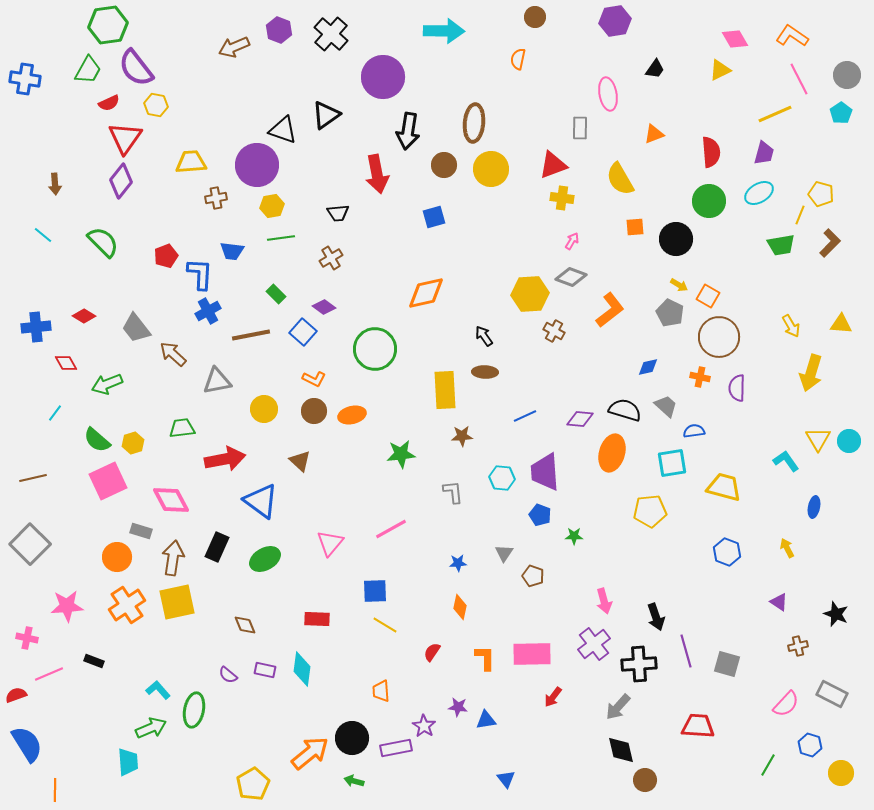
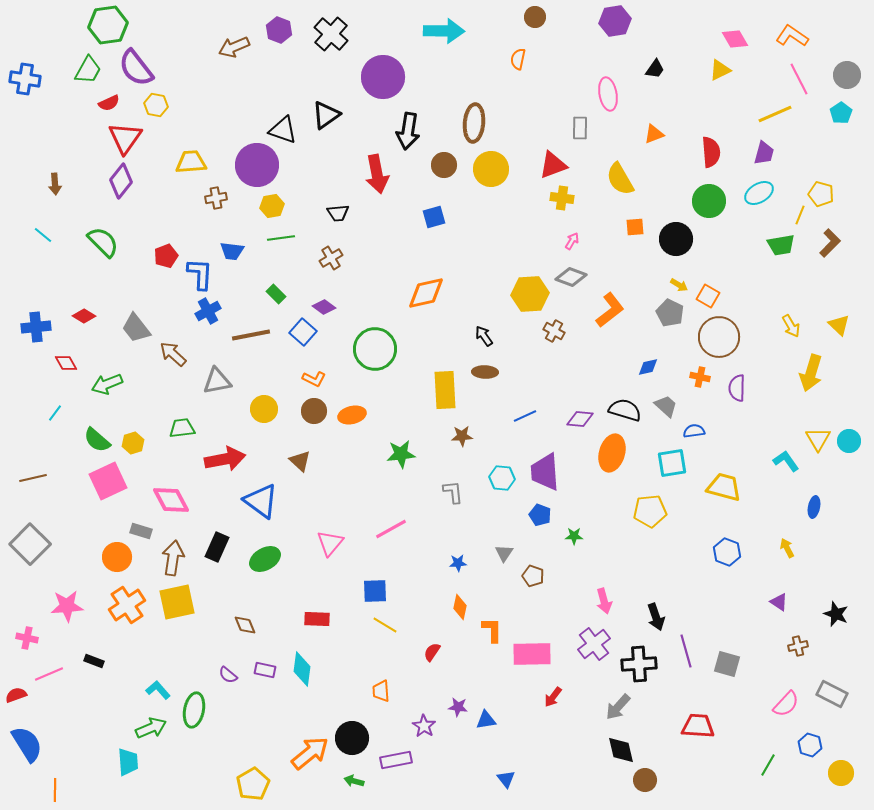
yellow triangle at (841, 324): moved 2 px left, 1 px down; rotated 40 degrees clockwise
orange L-shape at (485, 658): moved 7 px right, 28 px up
purple rectangle at (396, 748): moved 12 px down
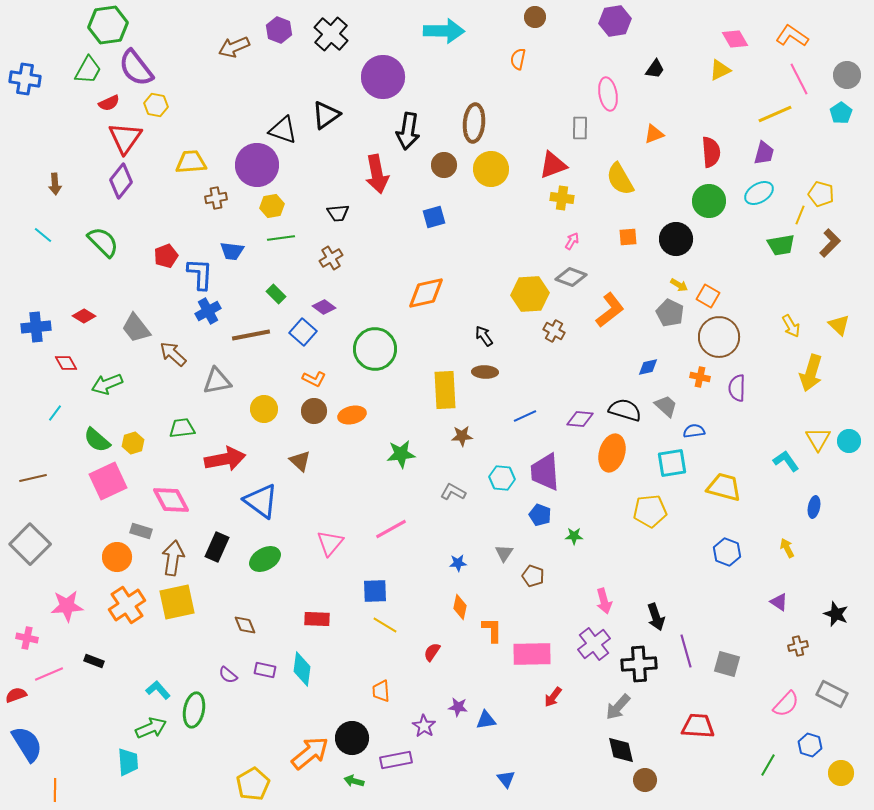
orange square at (635, 227): moved 7 px left, 10 px down
gray L-shape at (453, 492): rotated 55 degrees counterclockwise
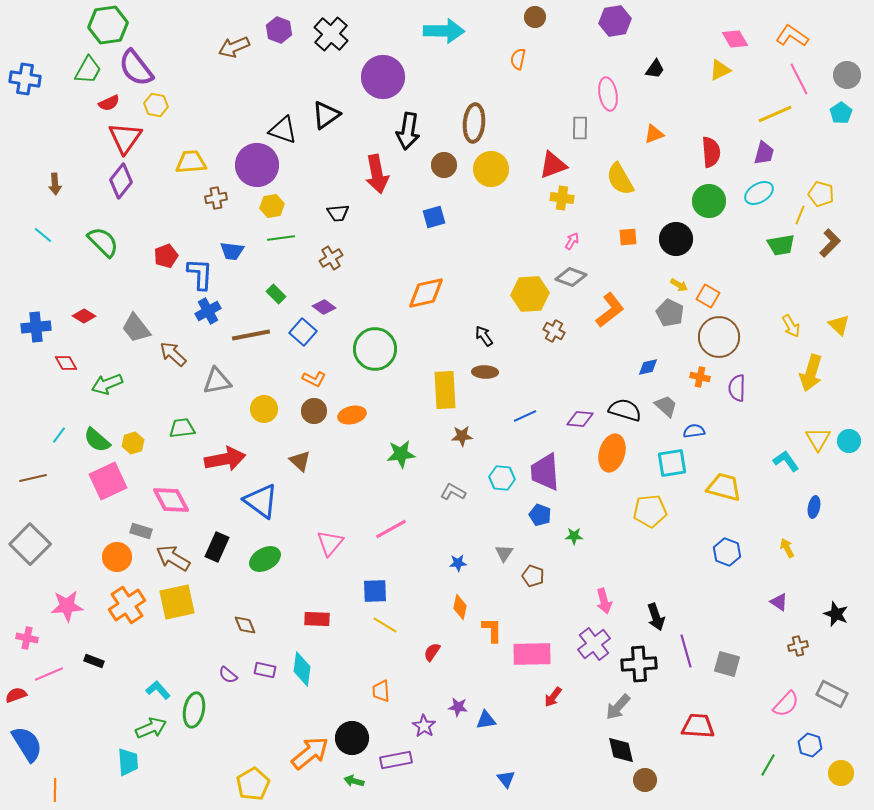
cyan line at (55, 413): moved 4 px right, 22 px down
brown arrow at (173, 558): rotated 68 degrees counterclockwise
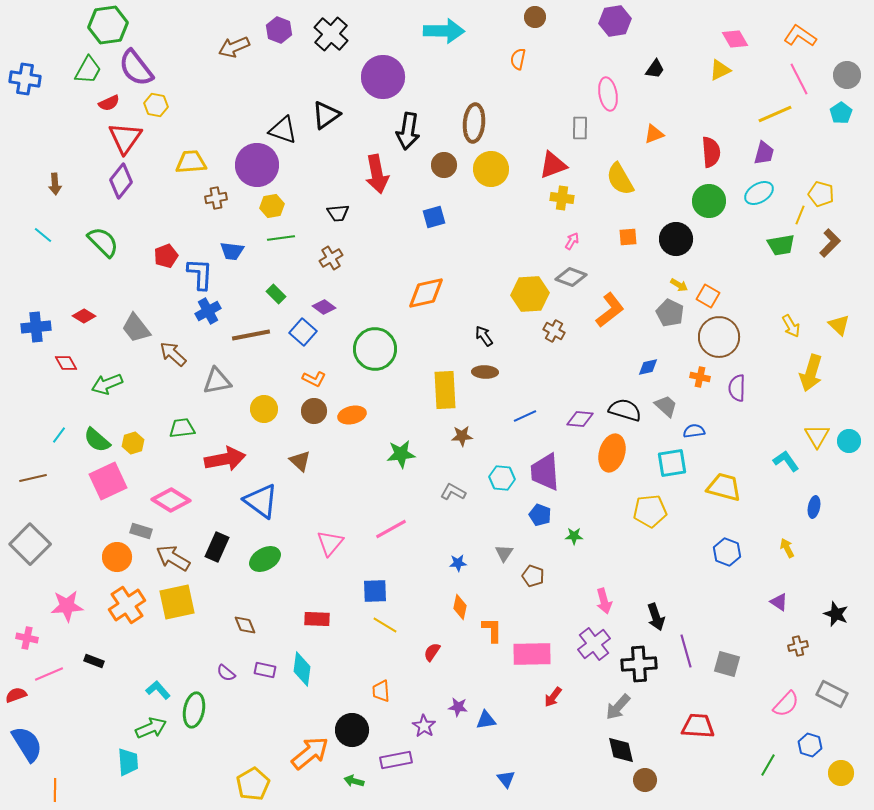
orange L-shape at (792, 36): moved 8 px right
yellow triangle at (818, 439): moved 1 px left, 3 px up
pink diamond at (171, 500): rotated 30 degrees counterclockwise
purple semicircle at (228, 675): moved 2 px left, 2 px up
black circle at (352, 738): moved 8 px up
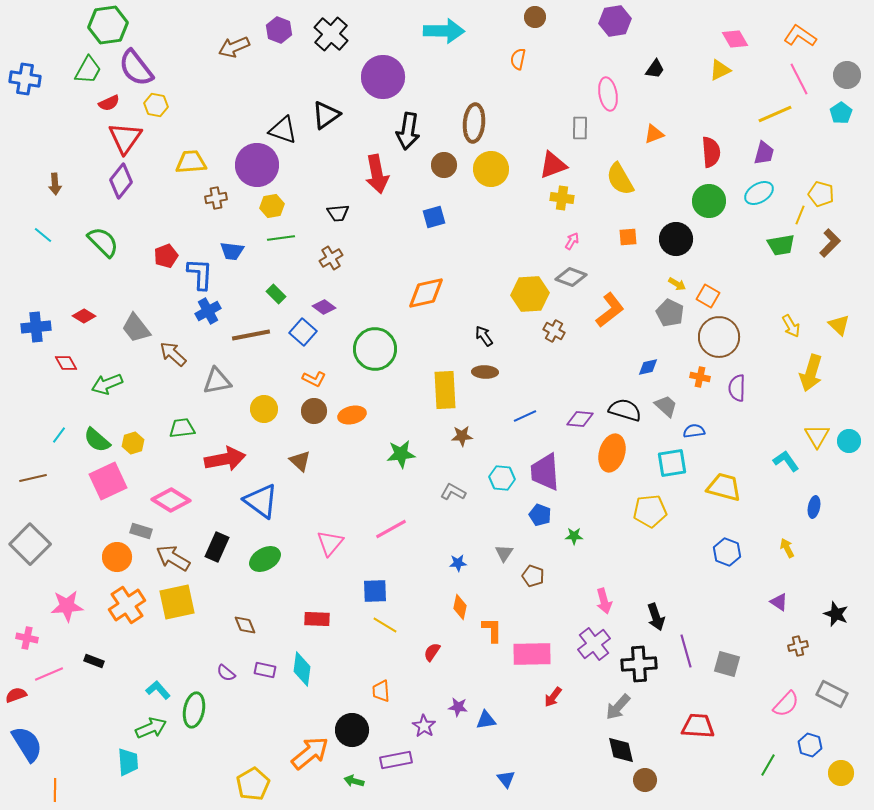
yellow arrow at (679, 285): moved 2 px left, 1 px up
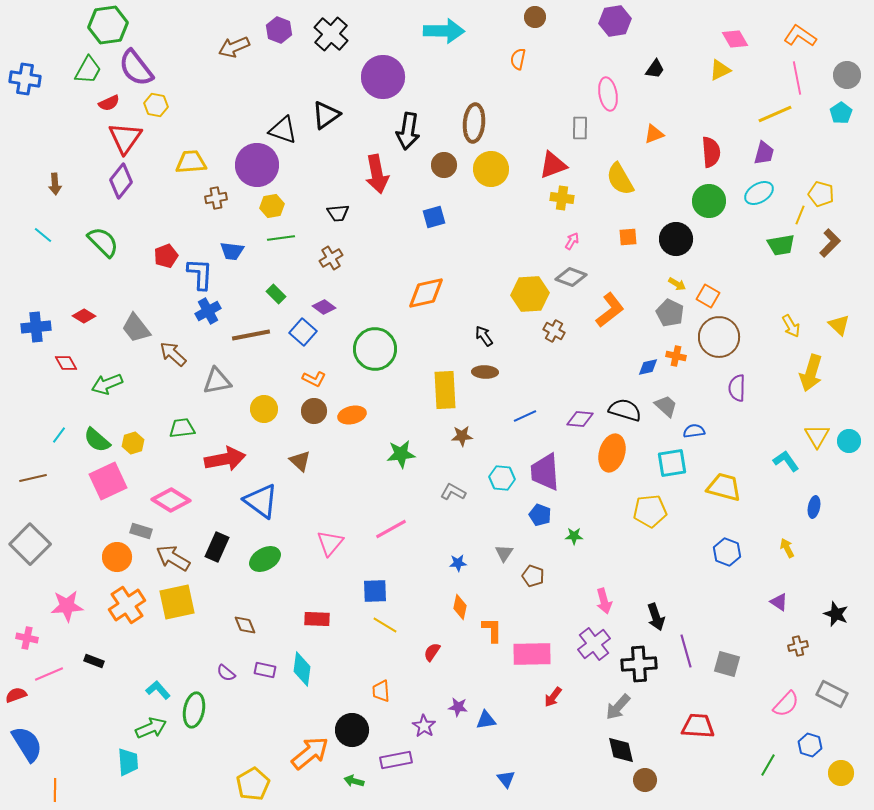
pink line at (799, 79): moved 2 px left, 1 px up; rotated 16 degrees clockwise
orange cross at (700, 377): moved 24 px left, 21 px up
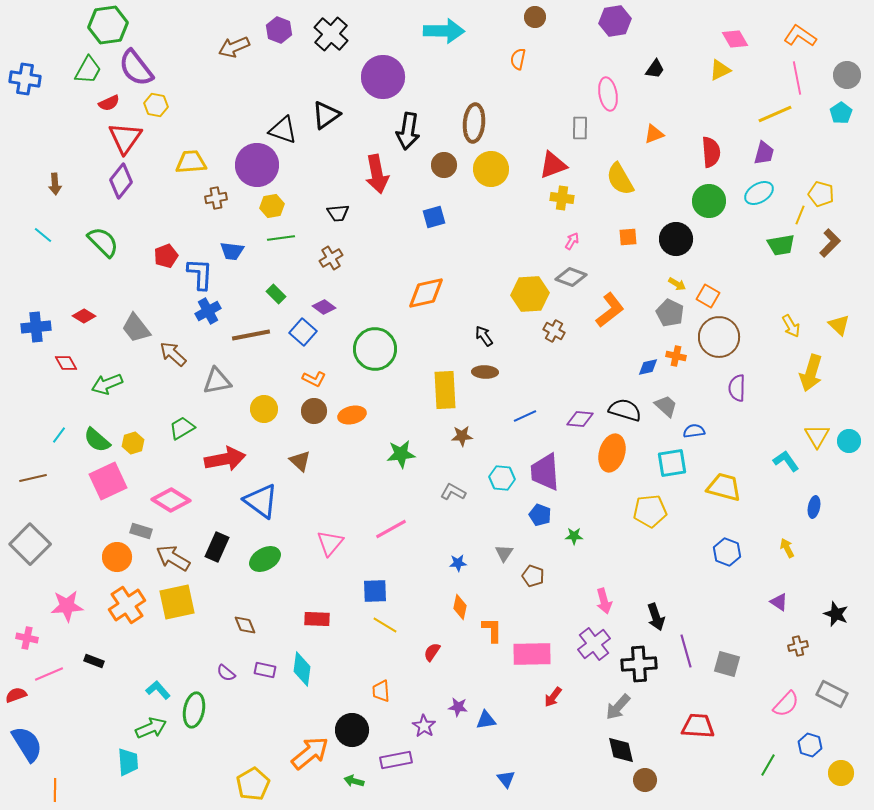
green trapezoid at (182, 428): rotated 24 degrees counterclockwise
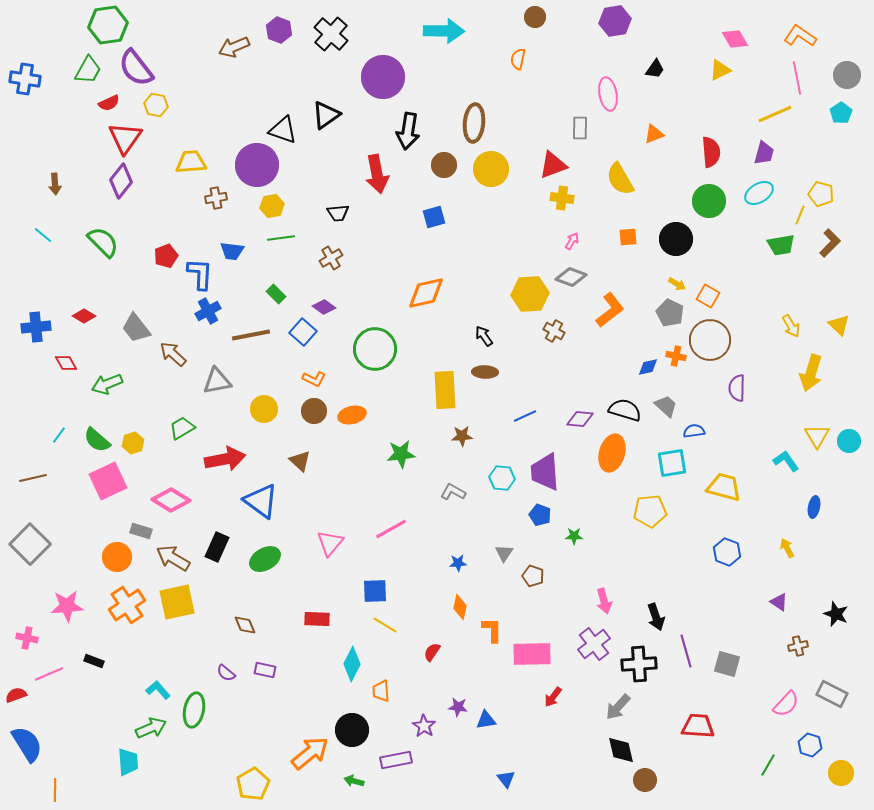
brown circle at (719, 337): moved 9 px left, 3 px down
cyan diamond at (302, 669): moved 50 px right, 5 px up; rotated 20 degrees clockwise
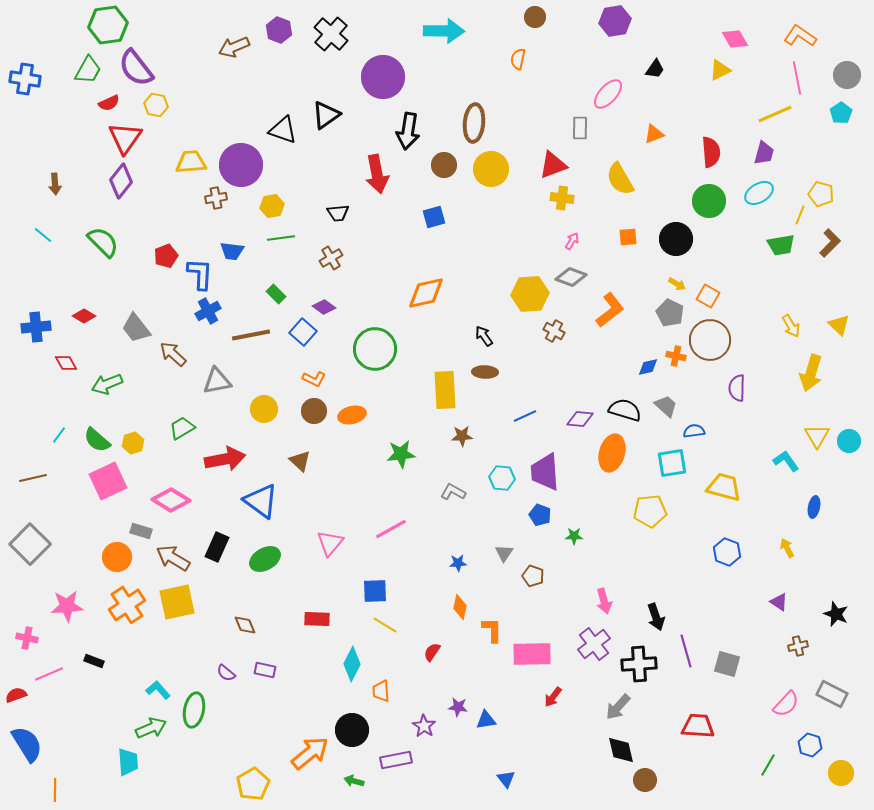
pink ellipse at (608, 94): rotated 52 degrees clockwise
purple circle at (257, 165): moved 16 px left
